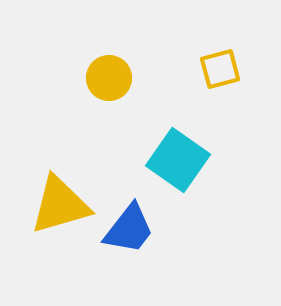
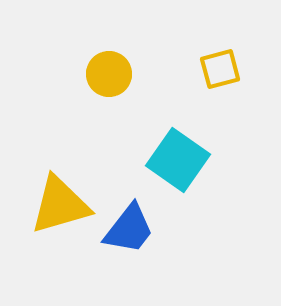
yellow circle: moved 4 px up
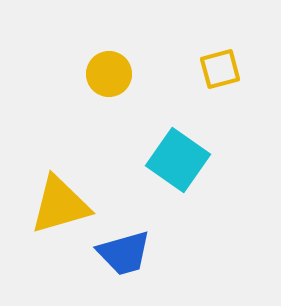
blue trapezoid: moved 5 px left, 24 px down; rotated 36 degrees clockwise
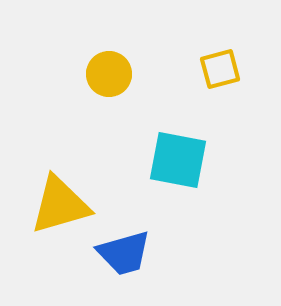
cyan square: rotated 24 degrees counterclockwise
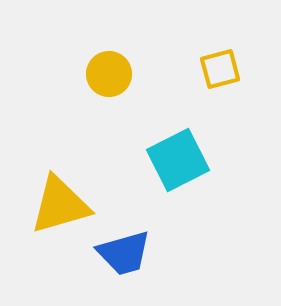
cyan square: rotated 38 degrees counterclockwise
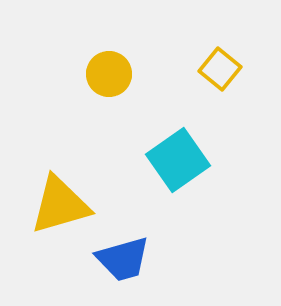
yellow square: rotated 36 degrees counterclockwise
cyan square: rotated 8 degrees counterclockwise
blue trapezoid: moved 1 px left, 6 px down
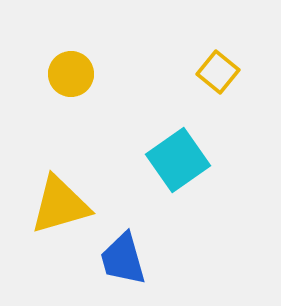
yellow square: moved 2 px left, 3 px down
yellow circle: moved 38 px left
blue trapezoid: rotated 90 degrees clockwise
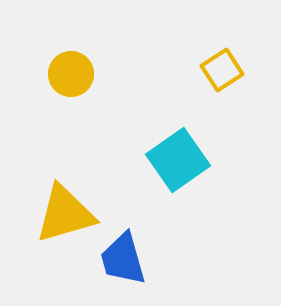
yellow square: moved 4 px right, 2 px up; rotated 18 degrees clockwise
yellow triangle: moved 5 px right, 9 px down
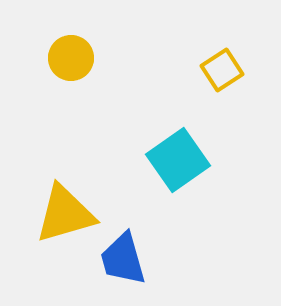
yellow circle: moved 16 px up
